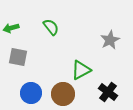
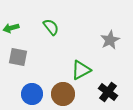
blue circle: moved 1 px right, 1 px down
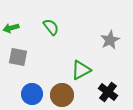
brown circle: moved 1 px left, 1 px down
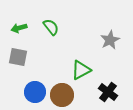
green arrow: moved 8 px right
blue circle: moved 3 px right, 2 px up
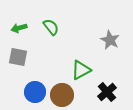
gray star: rotated 18 degrees counterclockwise
black cross: moved 1 px left; rotated 12 degrees clockwise
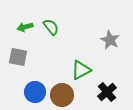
green arrow: moved 6 px right, 1 px up
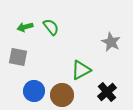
gray star: moved 1 px right, 2 px down
blue circle: moved 1 px left, 1 px up
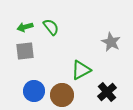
gray square: moved 7 px right, 6 px up; rotated 18 degrees counterclockwise
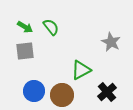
green arrow: rotated 133 degrees counterclockwise
